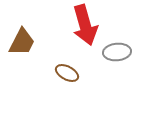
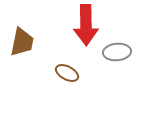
red arrow: moved 1 px right; rotated 15 degrees clockwise
brown trapezoid: rotated 16 degrees counterclockwise
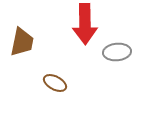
red arrow: moved 1 px left, 1 px up
brown ellipse: moved 12 px left, 10 px down
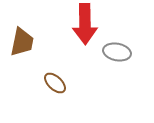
gray ellipse: rotated 16 degrees clockwise
brown ellipse: rotated 15 degrees clockwise
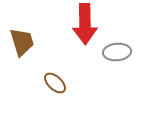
brown trapezoid: rotated 28 degrees counterclockwise
gray ellipse: rotated 16 degrees counterclockwise
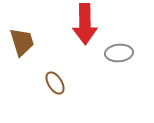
gray ellipse: moved 2 px right, 1 px down
brown ellipse: rotated 15 degrees clockwise
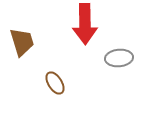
gray ellipse: moved 5 px down
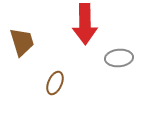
brown ellipse: rotated 55 degrees clockwise
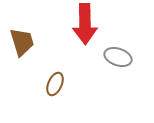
gray ellipse: moved 1 px left, 1 px up; rotated 24 degrees clockwise
brown ellipse: moved 1 px down
